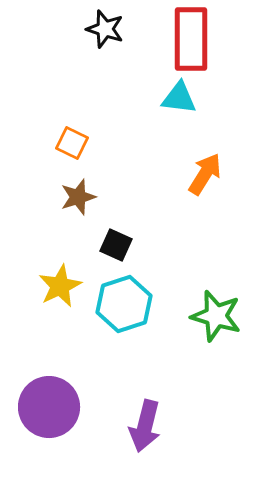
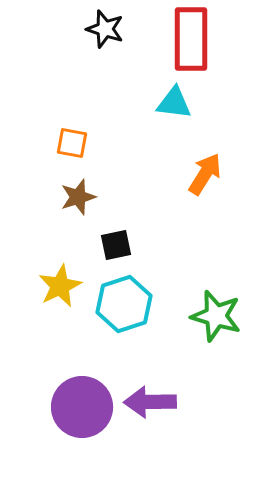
cyan triangle: moved 5 px left, 5 px down
orange square: rotated 16 degrees counterclockwise
black square: rotated 36 degrees counterclockwise
purple circle: moved 33 px right
purple arrow: moved 5 px right, 24 px up; rotated 75 degrees clockwise
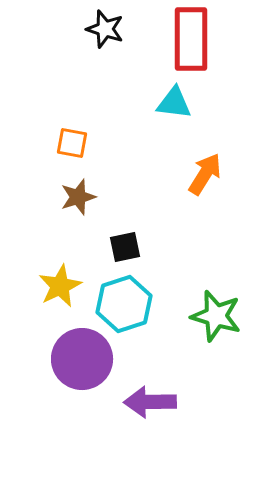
black square: moved 9 px right, 2 px down
purple circle: moved 48 px up
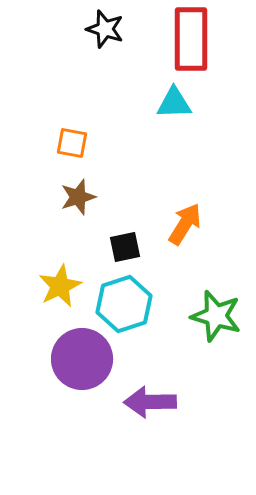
cyan triangle: rotated 9 degrees counterclockwise
orange arrow: moved 20 px left, 50 px down
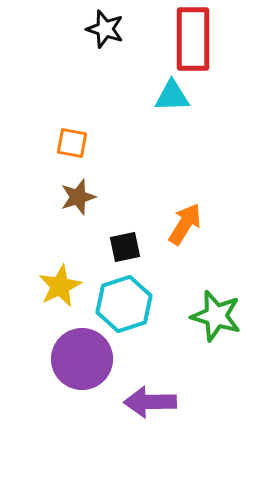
red rectangle: moved 2 px right
cyan triangle: moved 2 px left, 7 px up
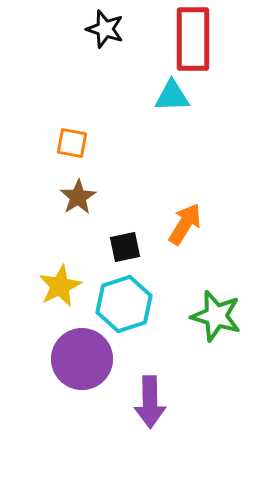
brown star: rotated 15 degrees counterclockwise
purple arrow: rotated 90 degrees counterclockwise
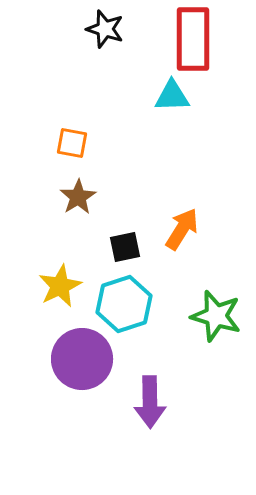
orange arrow: moved 3 px left, 5 px down
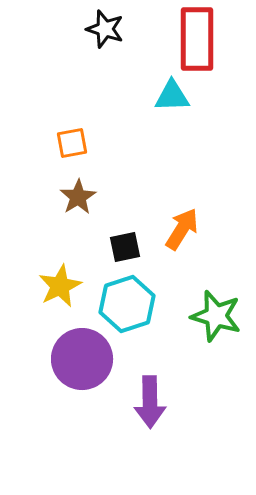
red rectangle: moved 4 px right
orange square: rotated 20 degrees counterclockwise
cyan hexagon: moved 3 px right
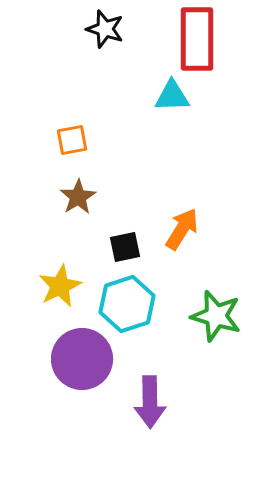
orange square: moved 3 px up
